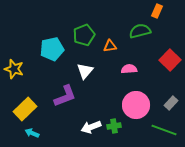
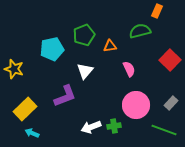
pink semicircle: rotated 70 degrees clockwise
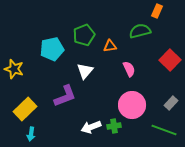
pink circle: moved 4 px left
cyan arrow: moved 1 px left, 1 px down; rotated 104 degrees counterclockwise
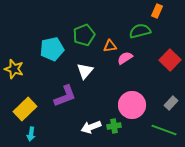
pink semicircle: moved 4 px left, 11 px up; rotated 98 degrees counterclockwise
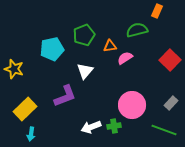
green semicircle: moved 3 px left, 1 px up
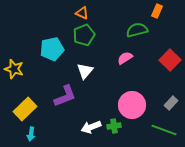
orange triangle: moved 28 px left, 33 px up; rotated 32 degrees clockwise
